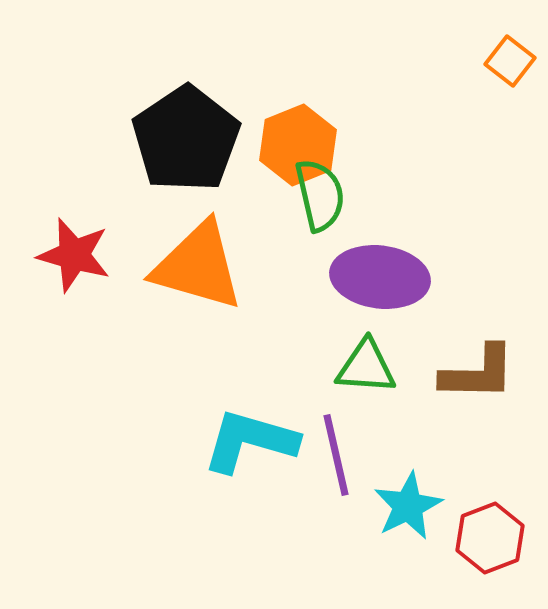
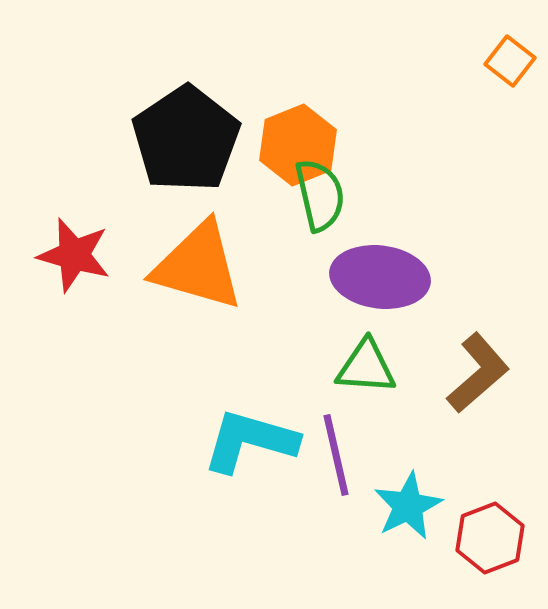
brown L-shape: rotated 42 degrees counterclockwise
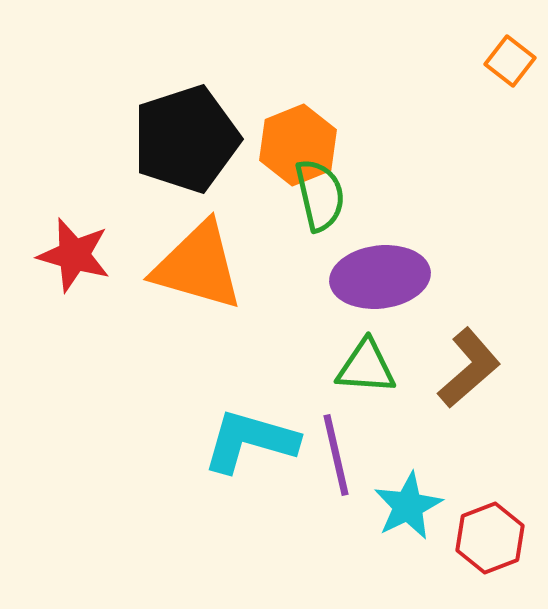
black pentagon: rotated 16 degrees clockwise
purple ellipse: rotated 14 degrees counterclockwise
brown L-shape: moved 9 px left, 5 px up
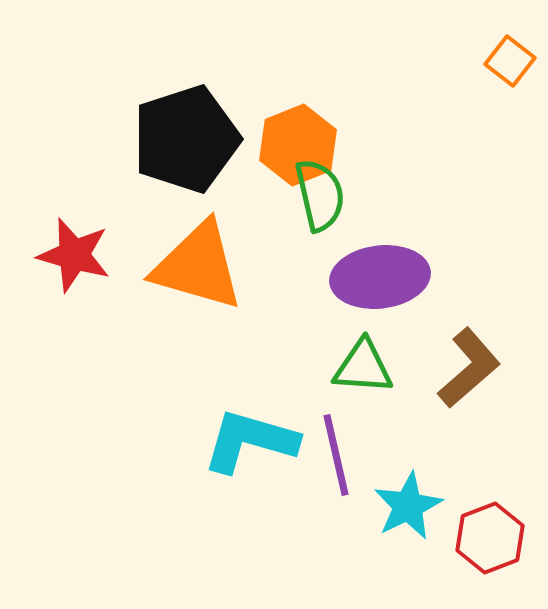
green triangle: moved 3 px left
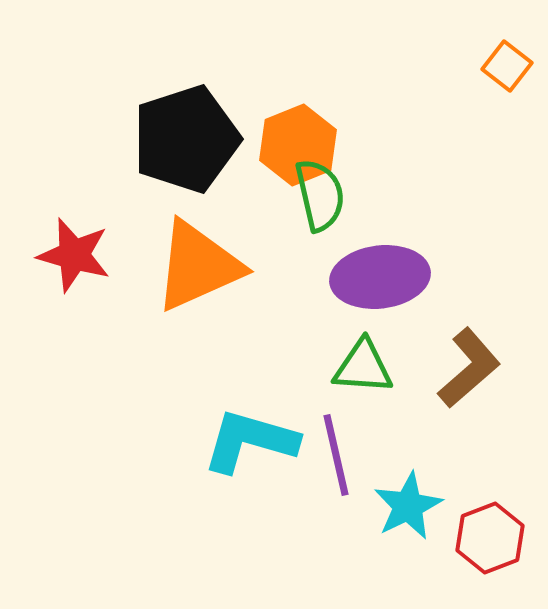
orange square: moved 3 px left, 5 px down
orange triangle: rotated 40 degrees counterclockwise
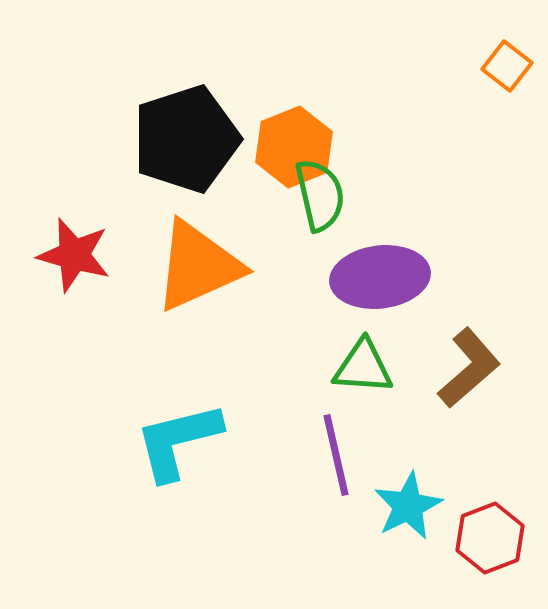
orange hexagon: moved 4 px left, 2 px down
cyan L-shape: moved 72 px left; rotated 30 degrees counterclockwise
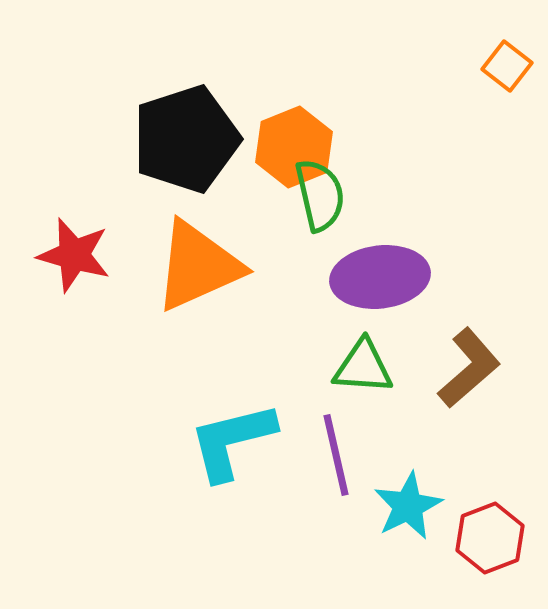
cyan L-shape: moved 54 px right
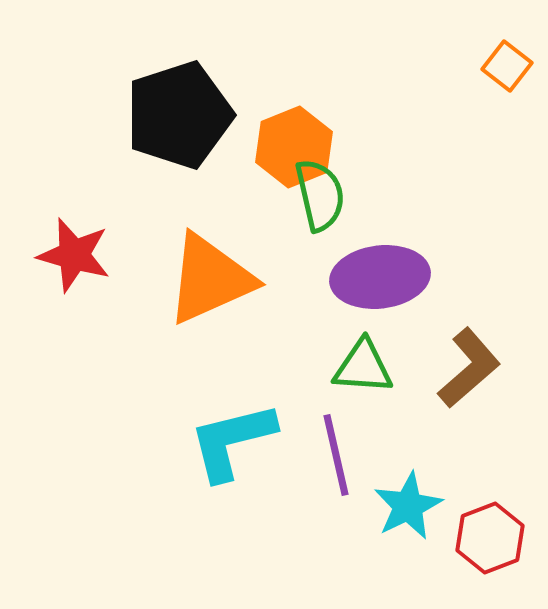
black pentagon: moved 7 px left, 24 px up
orange triangle: moved 12 px right, 13 px down
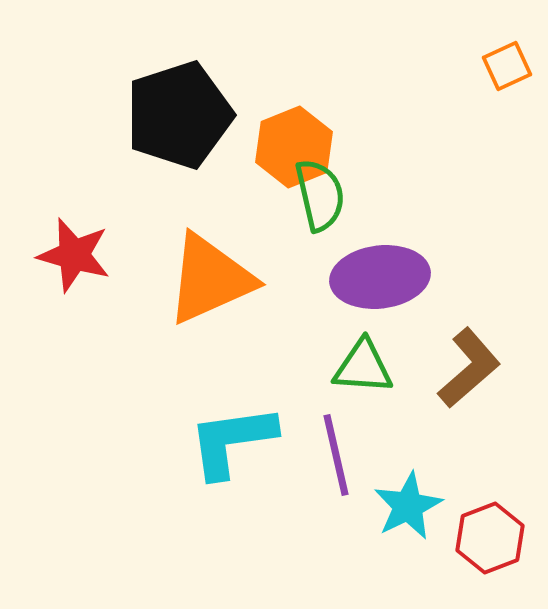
orange square: rotated 27 degrees clockwise
cyan L-shape: rotated 6 degrees clockwise
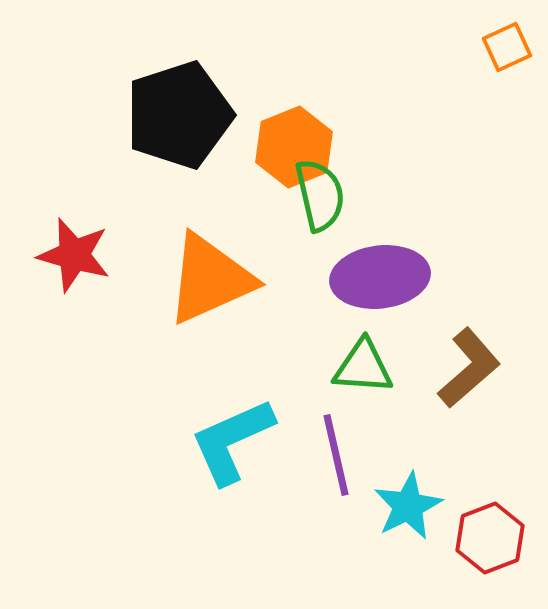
orange square: moved 19 px up
cyan L-shape: rotated 16 degrees counterclockwise
